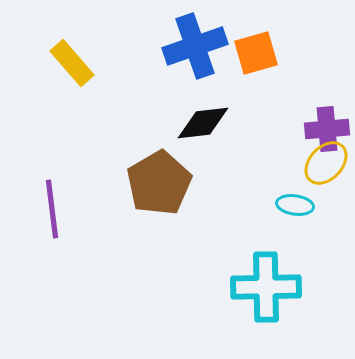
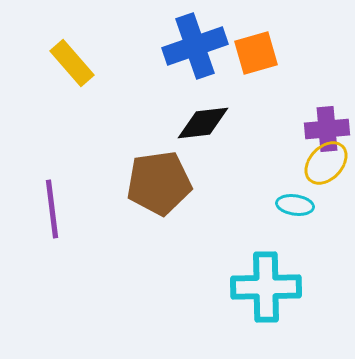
brown pentagon: rotated 22 degrees clockwise
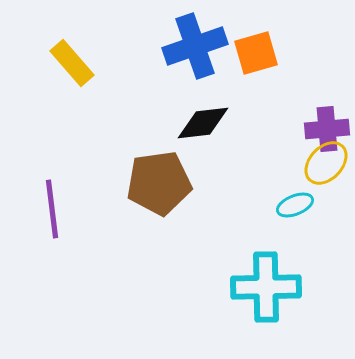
cyan ellipse: rotated 30 degrees counterclockwise
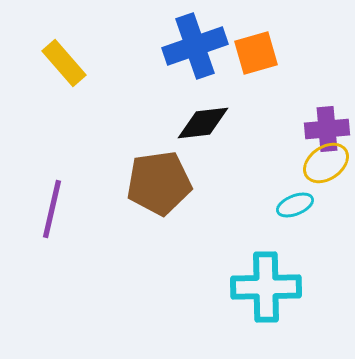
yellow rectangle: moved 8 px left
yellow ellipse: rotated 12 degrees clockwise
purple line: rotated 20 degrees clockwise
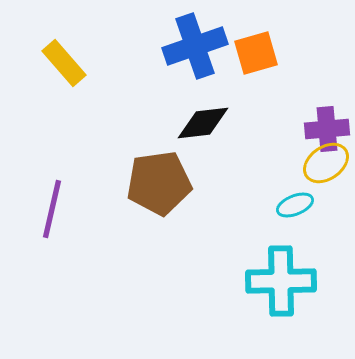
cyan cross: moved 15 px right, 6 px up
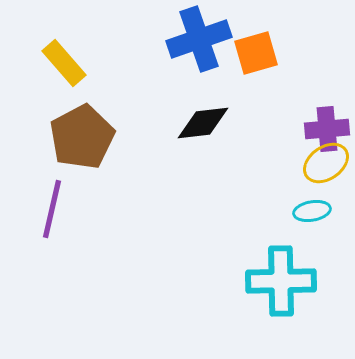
blue cross: moved 4 px right, 7 px up
brown pentagon: moved 77 px left, 46 px up; rotated 20 degrees counterclockwise
cyan ellipse: moved 17 px right, 6 px down; rotated 12 degrees clockwise
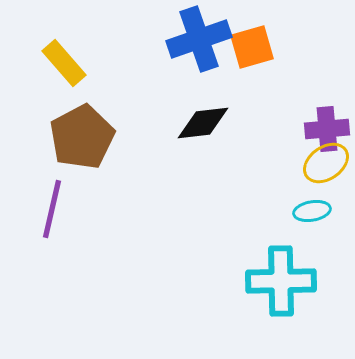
orange square: moved 4 px left, 6 px up
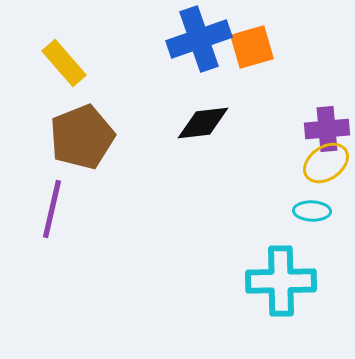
brown pentagon: rotated 6 degrees clockwise
cyan ellipse: rotated 12 degrees clockwise
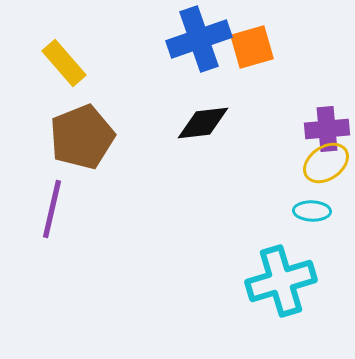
cyan cross: rotated 16 degrees counterclockwise
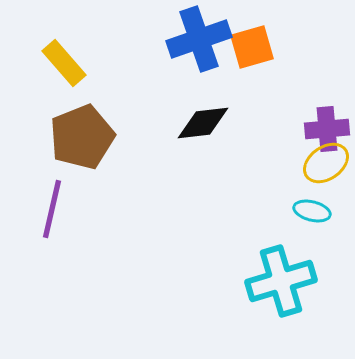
cyan ellipse: rotated 12 degrees clockwise
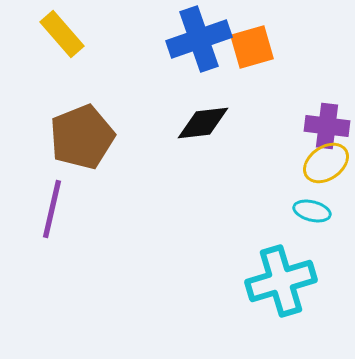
yellow rectangle: moved 2 px left, 29 px up
purple cross: moved 3 px up; rotated 12 degrees clockwise
